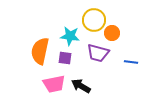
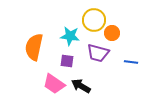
orange semicircle: moved 6 px left, 4 px up
purple square: moved 2 px right, 3 px down
pink trapezoid: rotated 45 degrees clockwise
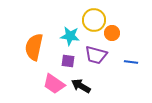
purple trapezoid: moved 2 px left, 2 px down
purple square: moved 1 px right
